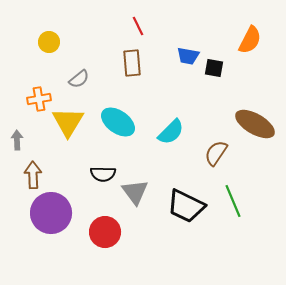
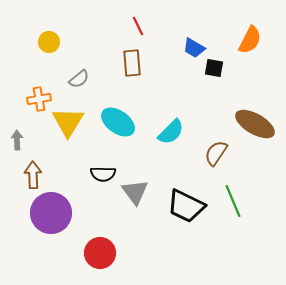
blue trapezoid: moved 6 px right, 8 px up; rotated 20 degrees clockwise
red circle: moved 5 px left, 21 px down
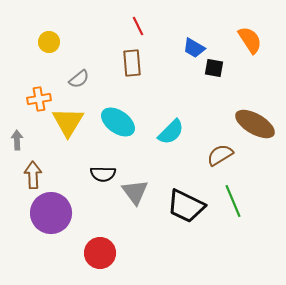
orange semicircle: rotated 60 degrees counterclockwise
brown semicircle: moved 4 px right, 2 px down; rotated 24 degrees clockwise
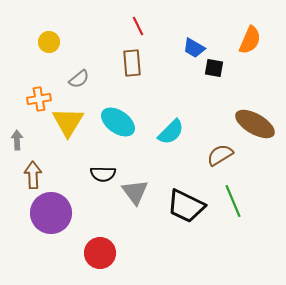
orange semicircle: rotated 56 degrees clockwise
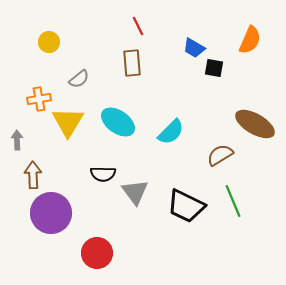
red circle: moved 3 px left
